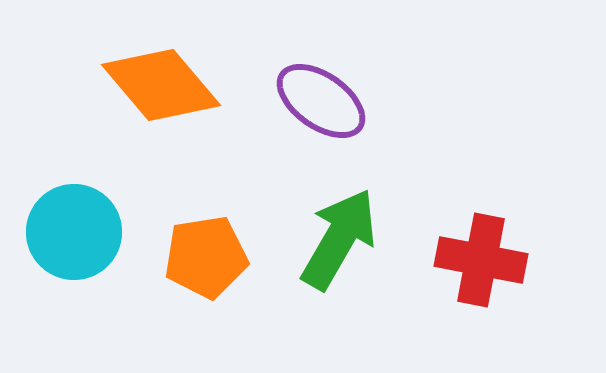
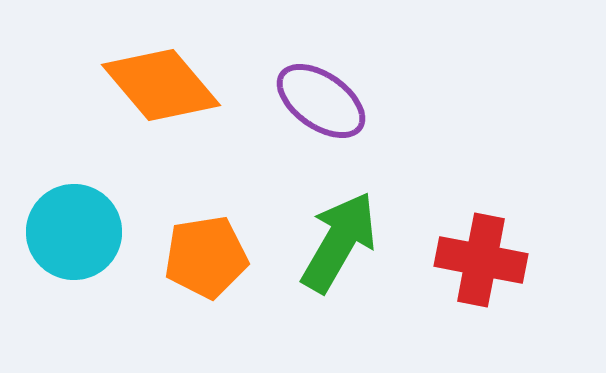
green arrow: moved 3 px down
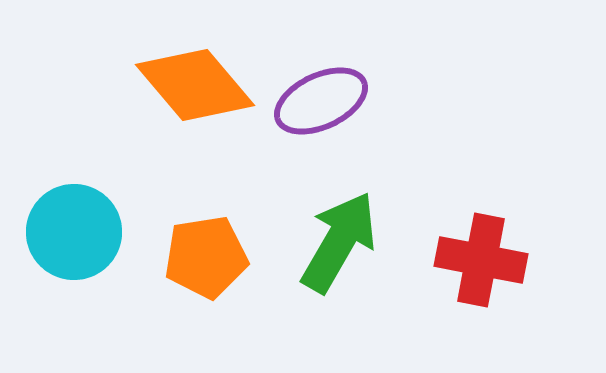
orange diamond: moved 34 px right
purple ellipse: rotated 60 degrees counterclockwise
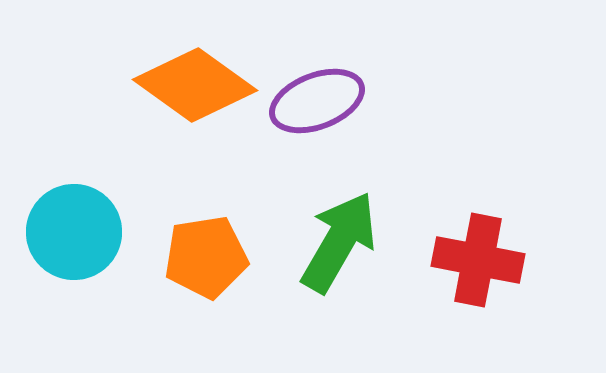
orange diamond: rotated 14 degrees counterclockwise
purple ellipse: moved 4 px left; rotated 4 degrees clockwise
red cross: moved 3 px left
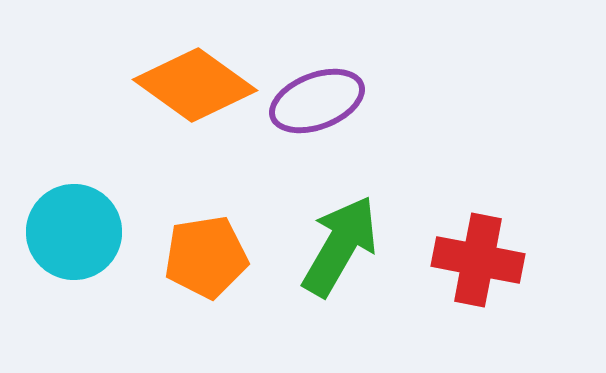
green arrow: moved 1 px right, 4 px down
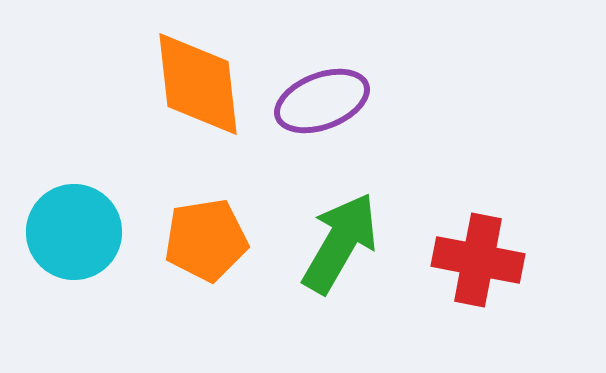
orange diamond: moved 3 px right, 1 px up; rotated 48 degrees clockwise
purple ellipse: moved 5 px right
green arrow: moved 3 px up
orange pentagon: moved 17 px up
